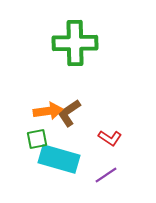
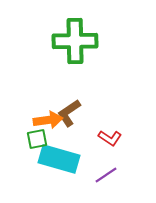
green cross: moved 2 px up
orange arrow: moved 9 px down
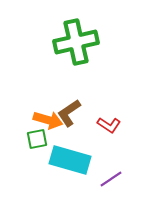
green cross: moved 1 px right, 1 px down; rotated 12 degrees counterclockwise
orange arrow: rotated 24 degrees clockwise
red L-shape: moved 1 px left, 13 px up
cyan rectangle: moved 11 px right, 1 px down
purple line: moved 5 px right, 4 px down
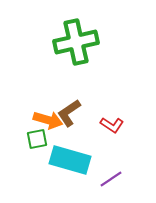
red L-shape: moved 3 px right
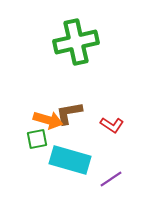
brown L-shape: rotated 24 degrees clockwise
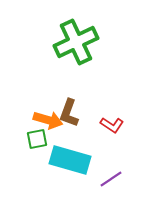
green cross: rotated 12 degrees counterclockwise
brown L-shape: rotated 60 degrees counterclockwise
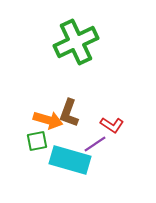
green square: moved 2 px down
purple line: moved 16 px left, 35 px up
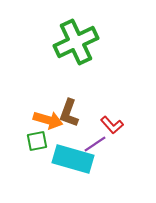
red L-shape: rotated 15 degrees clockwise
cyan rectangle: moved 3 px right, 1 px up
